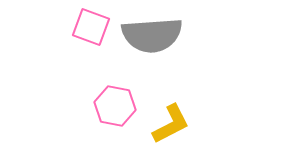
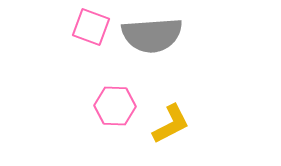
pink hexagon: rotated 9 degrees counterclockwise
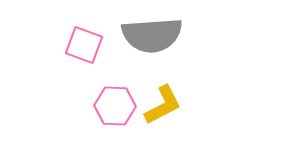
pink square: moved 7 px left, 18 px down
yellow L-shape: moved 8 px left, 19 px up
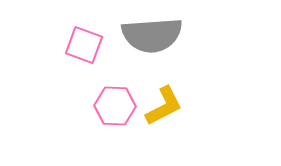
yellow L-shape: moved 1 px right, 1 px down
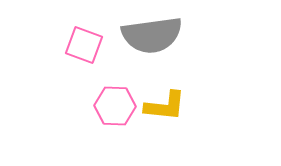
gray semicircle: rotated 4 degrees counterclockwise
yellow L-shape: moved 1 px right; rotated 33 degrees clockwise
